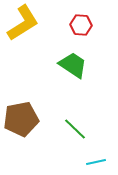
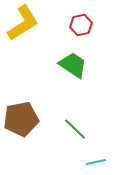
red hexagon: rotated 15 degrees counterclockwise
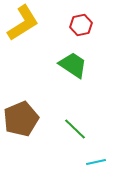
brown pentagon: rotated 12 degrees counterclockwise
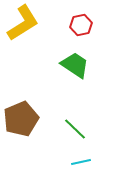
green trapezoid: moved 2 px right
cyan line: moved 15 px left
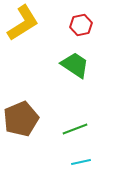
green line: rotated 65 degrees counterclockwise
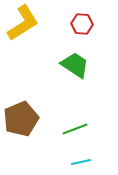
red hexagon: moved 1 px right, 1 px up; rotated 15 degrees clockwise
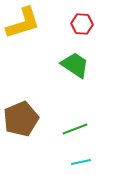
yellow L-shape: rotated 15 degrees clockwise
